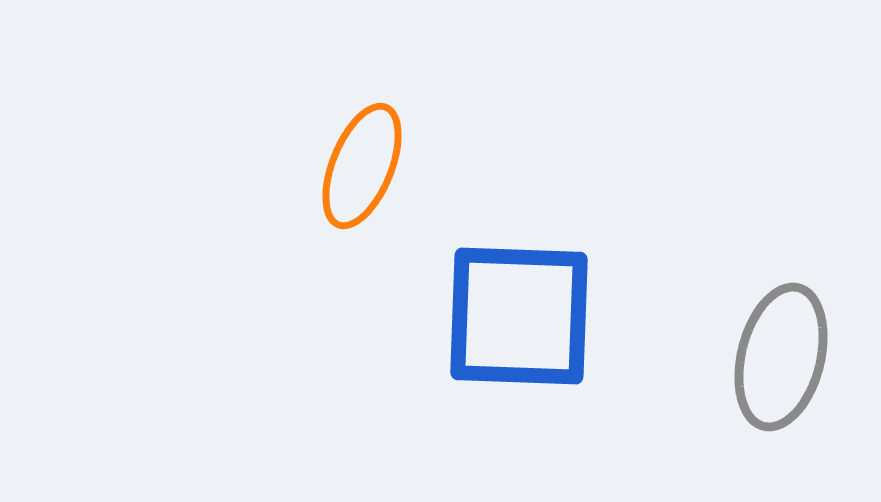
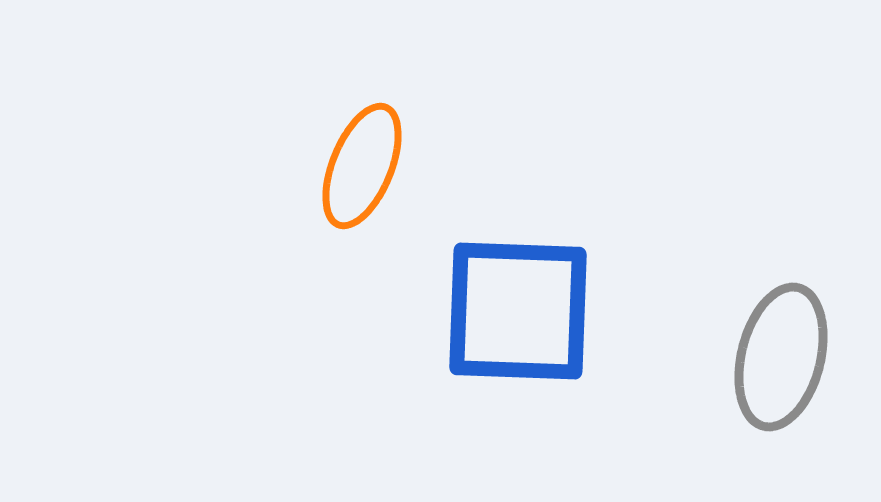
blue square: moved 1 px left, 5 px up
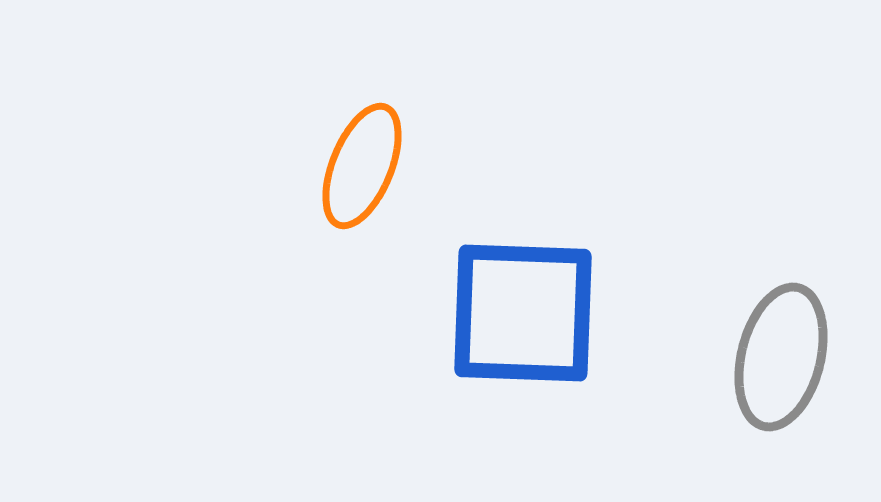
blue square: moved 5 px right, 2 px down
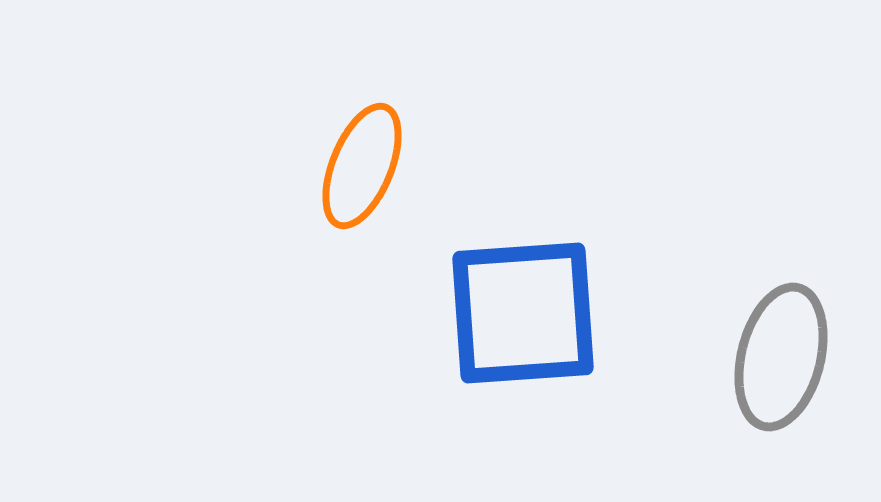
blue square: rotated 6 degrees counterclockwise
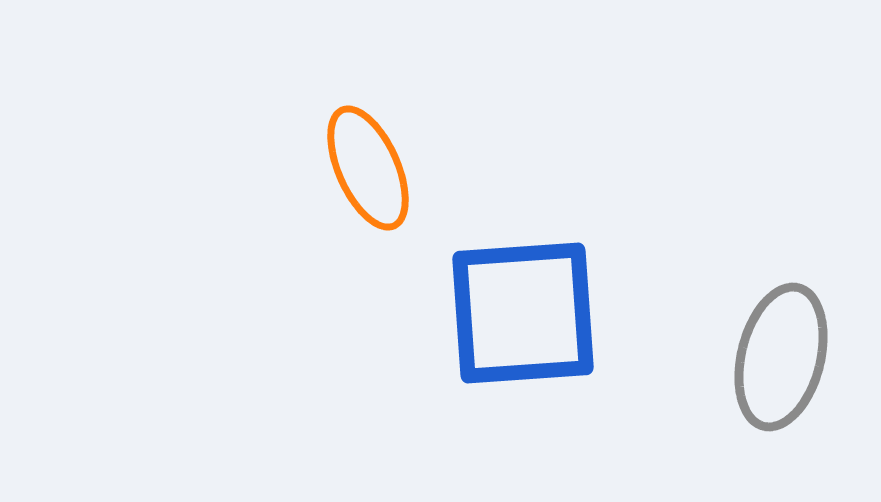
orange ellipse: moved 6 px right, 2 px down; rotated 46 degrees counterclockwise
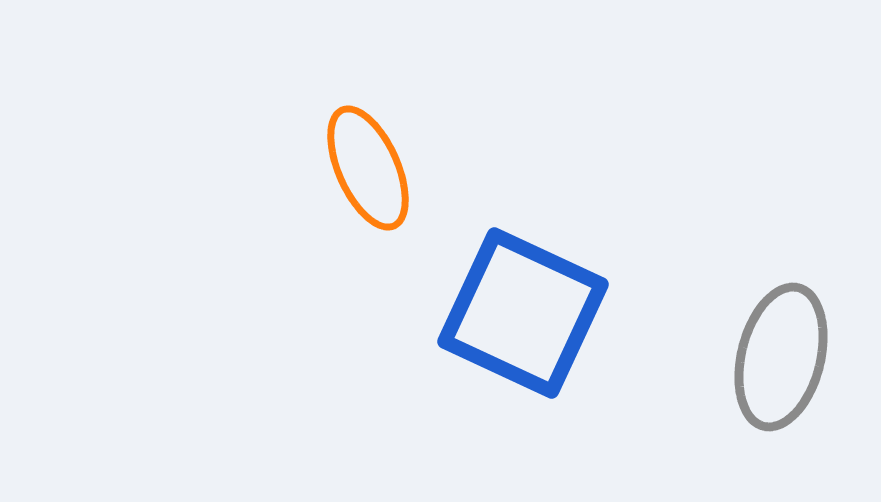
blue square: rotated 29 degrees clockwise
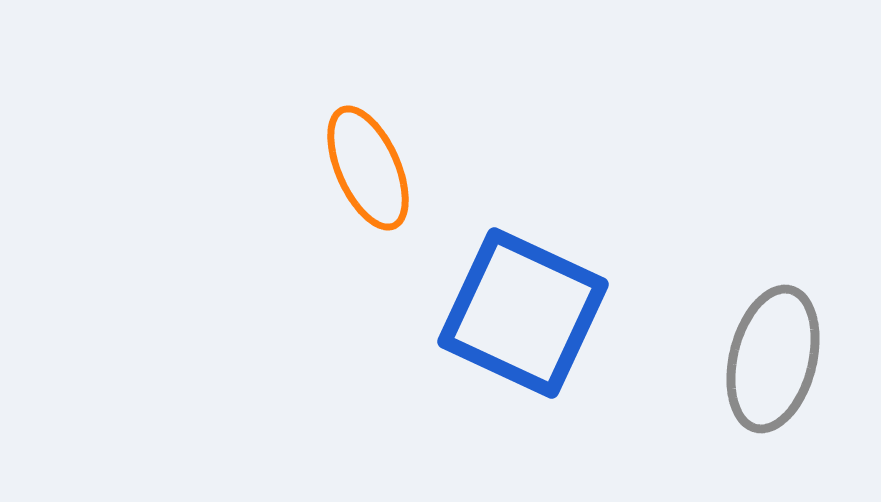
gray ellipse: moved 8 px left, 2 px down
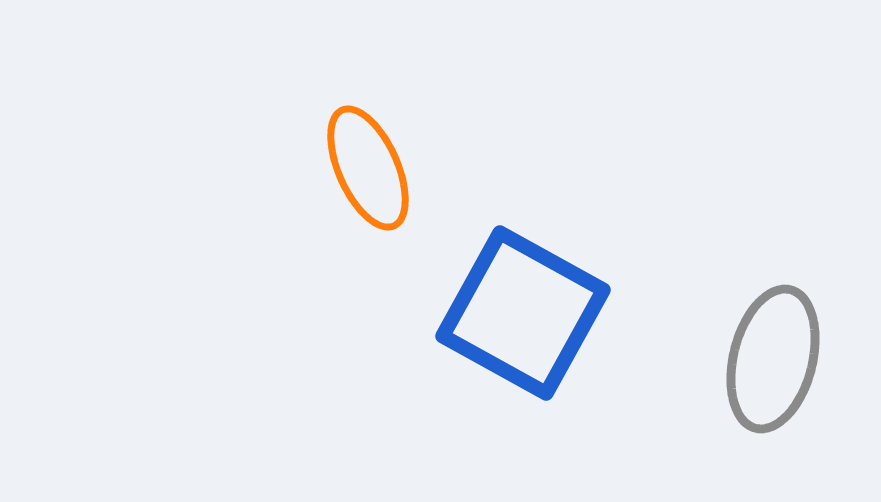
blue square: rotated 4 degrees clockwise
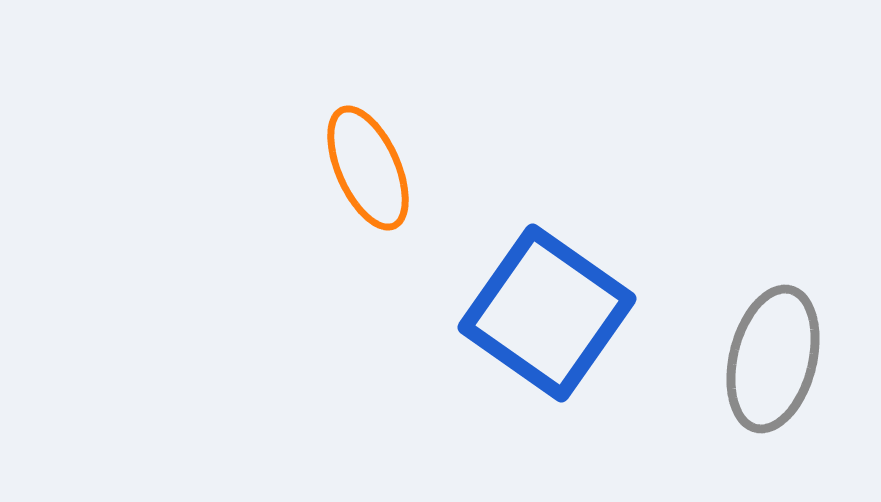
blue square: moved 24 px right; rotated 6 degrees clockwise
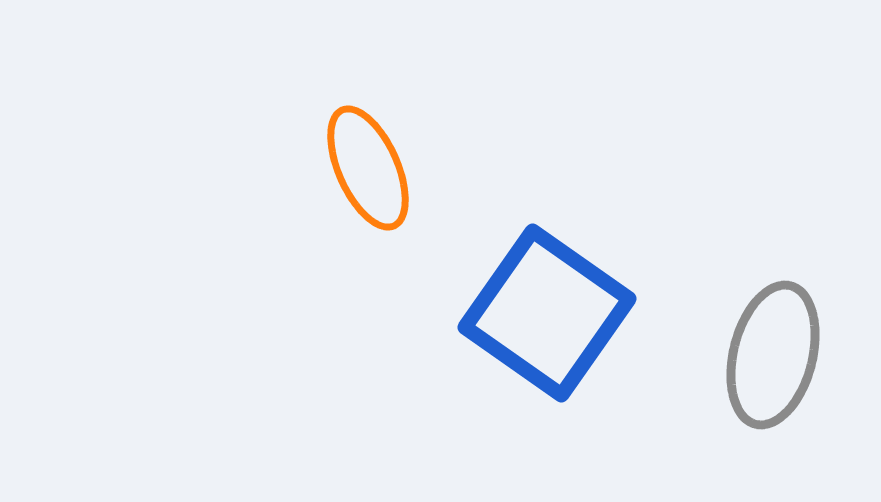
gray ellipse: moved 4 px up
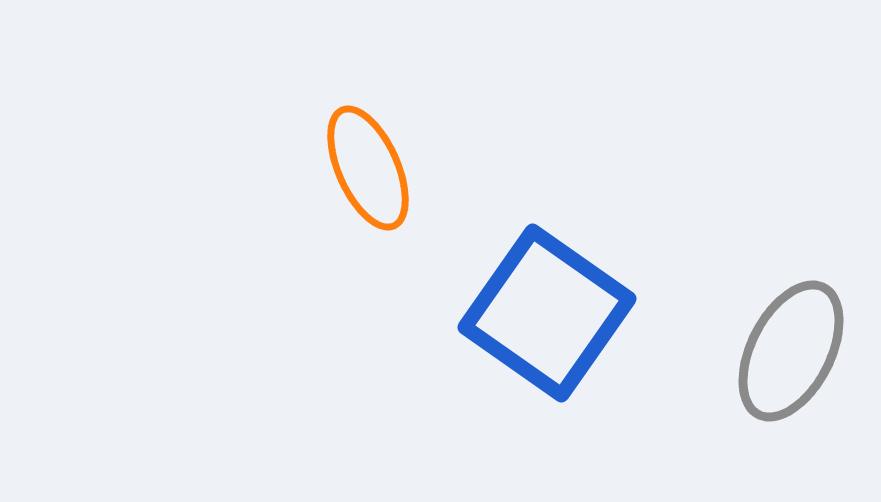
gray ellipse: moved 18 px right, 4 px up; rotated 13 degrees clockwise
